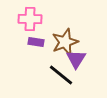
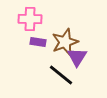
purple rectangle: moved 2 px right
purple triangle: moved 1 px right, 2 px up
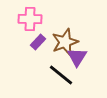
purple rectangle: rotated 56 degrees counterclockwise
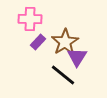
brown star: rotated 12 degrees counterclockwise
black line: moved 2 px right
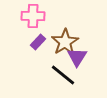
pink cross: moved 3 px right, 3 px up
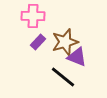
brown star: rotated 16 degrees clockwise
purple triangle: rotated 40 degrees counterclockwise
black line: moved 2 px down
